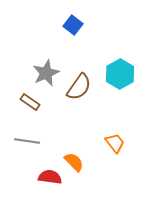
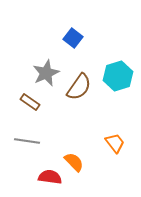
blue square: moved 13 px down
cyan hexagon: moved 2 px left, 2 px down; rotated 12 degrees clockwise
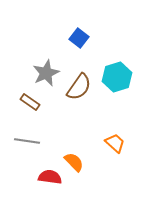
blue square: moved 6 px right
cyan hexagon: moved 1 px left, 1 px down
orange trapezoid: rotated 10 degrees counterclockwise
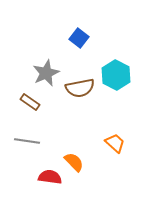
cyan hexagon: moved 1 px left, 2 px up; rotated 16 degrees counterclockwise
brown semicircle: moved 1 px right, 1 px down; rotated 44 degrees clockwise
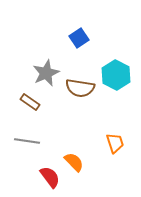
blue square: rotated 18 degrees clockwise
brown semicircle: rotated 20 degrees clockwise
orange trapezoid: rotated 30 degrees clockwise
red semicircle: rotated 45 degrees clockwise
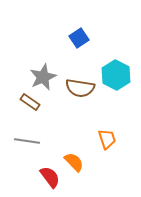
gray star: moved 3 px left, 4 px down
orange trapezoid: moved 8 px left, 4 px up
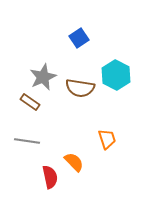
red semicircle: rotated 25 degrees clockwise
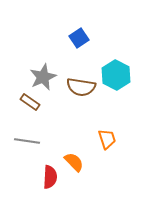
brown semicircle: moved 1 px right, 1 px up
red semicircle: rotated 15 degrees clockwise
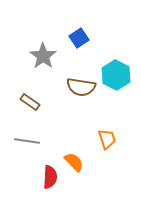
gray star: moved 21 px up; rotated 12 degrees counterclockwise
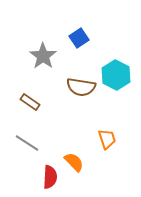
gray line: moved 2 px down; rotated 25 degrees clockwise
